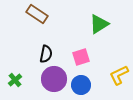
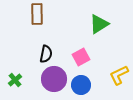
brown rectangle: rotated 55 degrees clockwise
pink square: rotated 12 degrees counterclockwise
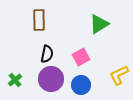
brown rectangle: moved 2 px right, 6 px down
black semicircle: moved 1 px right
purple circle: moved 3 px left
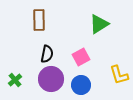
yellow L-shape: rotated 80 degrees counterclockwise
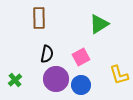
brown rectangle: moved 2 px up
purple circle: moved 5 px right
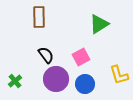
brown rectangle: moved 1 px up
black semicircle: moved 1 px left, 1 px down; rotated 48 degrees counterclockwise
green cross: moved 1 px down
blue circle: moved 4 px right, 1 px up
